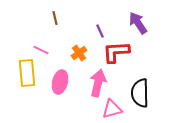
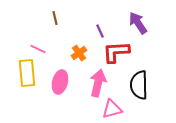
pink line: moved 3 px left, 1 px up
black semicircle: moved 1 px left, 8 px up
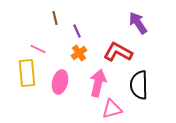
purple line: moved 23 px left
red L-shape: moved 2 px right; rotated 32 degrees clockwise
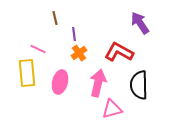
purple arrow: moved 2 px right
purple line: moved 3 px left, 3 px down; rotated 16 degrees clockwise
red L-shape: moved 1 px right
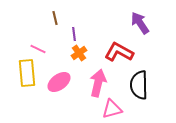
pink ellipse: moved 1 px left; rotated 40 degrees clockwise
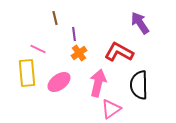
pink triangle: moved 1 px left; rotated 20 degrees counterclockwise
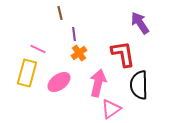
brown line: moved 5 px right, 5 px up
red L-shape: moved 4 px right, 2 px down; rotated 52 degrees clockwise
yellow rectangle: rotated 20 degrees clockwise
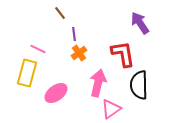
brown line: rotated 24 degrees counterclockwise
pink ellipse: moved 3 px left, 11 px down
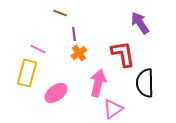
brown line: rotated 32 degrees counterclockwise
black semicircle: moved 6 px right, 2 px up
pink triangle: moved 2 px right
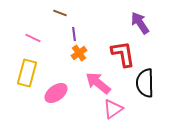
pink line: moved 5 px left, 11 px up
pink arrow: rotated 64 degrees counterclockwise
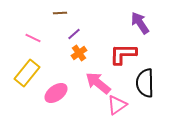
brown line: rotated 24 degrees counterclockwise
purple line: rotated 56 degrees clockwise
red L-shape: rotated 80 degrees counterclockwise
yellow rectangle: rotated 24 degrees clockwise
pink triangle: moved 4 px right, 4 px up
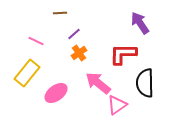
pink line: moved 3 px right, 3 px down
